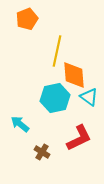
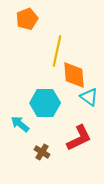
cyan hexagon: moved 10 px left, 5 px down; rotated 12 degrees clockwise
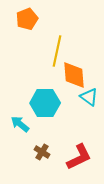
red L-shape: moved 19 px down
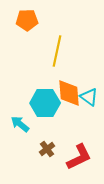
orange pentagon: moved 1 px down; rotated 20 degrees clockwise
orange diamond: moved 5 px left, 18 px down
brown cross: moved 5 px right, 3 px up; rotated 21 degrees clockwise
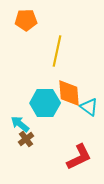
orange pentagon: moved 1 px left
cyan triangle: moved 10 px down
brown cross: moved 21 px left, 10 px up
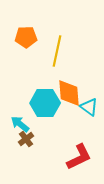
orange pentagon: moved 17 px down
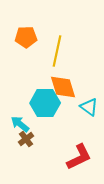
orange diamond: moved 6 px left, 6 px up; rotated 12 degrees counterclockwise
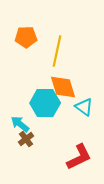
cyan triangle: moved 5 px left
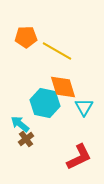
yellow line: rotated 72 degrees counterclockwise
cyan hexagon: rotated 12 degrees clockwise
cyan triangle: rotated 24 degrees clockwise
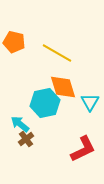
orange pentagon: moved 12 px left, 5 px down; rotated 15 degrees clockwise
yellow line: moved 2 px down
cyan hexagon: rotated 24 degrees counterclockwise
cyan triangle: moved 6 px right, 5 px up
red L-shape: moved 4 px right, 8 px up
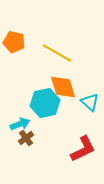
cyan triangle: rotated 18 degrees counterclockwise
cyan arrow: rotated 120 degrees clockwise
brown cross: moved 1 px up
